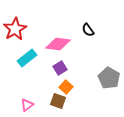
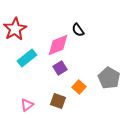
black semicircle: moved 10 px left
pink diamond: moved 1 px down; rotated 30 degrees counterclockwise
orange square: moved 13 px right
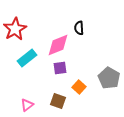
black semicircle: moved 1 px right, 2 px up; rotated 32 degrees clockwise
purple square: rotated 24 degrees clockwise
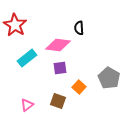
red star: moved 4 px up; rotated 10 degrees counterclockwise
pink diamond: rotated 30 degrees clockwise
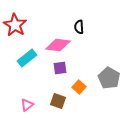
black semicircle: moved 1 px up
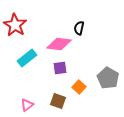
black semicircle: moved 1 px down; rotated 16 degrees clockwise
pink diamond: moved 1 px right, 1 px up
gray pentagon: moved 1 px left
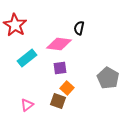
orange square: moved 12 px left, 1 px down
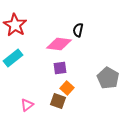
black semicircle: moved 1 px left, 2 px down
cyan rectangle: moved 14 px left
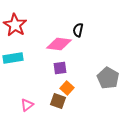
cyan rectangle: rotated 30 degrees clockwise
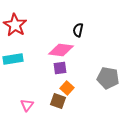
pink diamond: moved 2 px right, 6 px down
cyan rectangle: moved 1 px down
gray pentagon: rotated 20 degrees counterclockwise
pink triangle: rotated 16 degrees counterclockwise
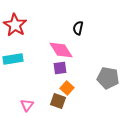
black semicircle: moved 2 px up
pink diamond: rotated 50 degrees clockwise
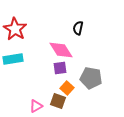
red star: moved 4 px down
gray pentagon: moved 17 px left
pink triangle: moved 9 px right, 1 px down; rotated 24 degrees clockwise
